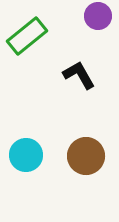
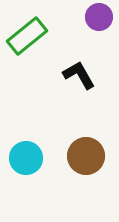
purple circle: moved 1 px right, 1 px down
cyan circle: moved 3 px down
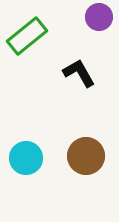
black L-shape: moved 2 px up
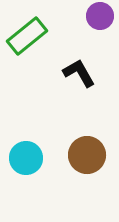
purple circle: moved 1 px right, 1 px up
brown circle: moved 1 px right, 1 px up
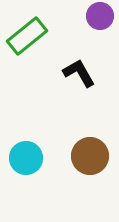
brown circle: moved 3 px right, 1 px down
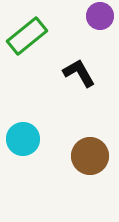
cyan circle: moved 3 px left, 19 px up
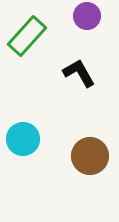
purple circle: moved 13 px left
green rectangle: rotated 9 degrees counterclockwise
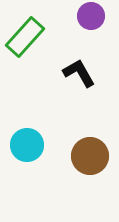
purple circle: moved 4 px right
green rectangle: moved 2 px left, 1 px down
cyan circle: moved 4 px right, 6 px down
